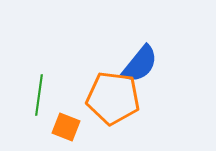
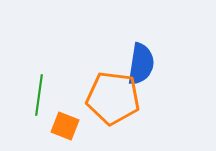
blue semicircle: moved 1 px right; rotated 30 degrees counterclockwise
orange square: moved 1 px left, 1 px up
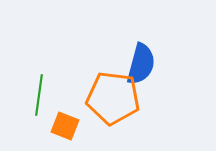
blue semicircle: rotated 6 degrees clockwise
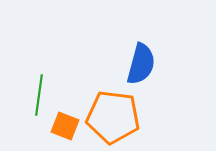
orange pentagon: moved 19 px down
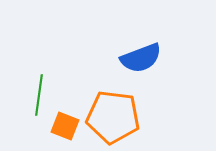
blue semicircle: moved 6 px up; rotated 54 degrees clockwise
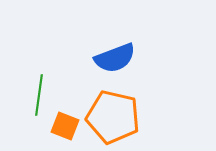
blue semicircle: moved 26 px left
orange pentagon: rotated 6 degrees clockwise
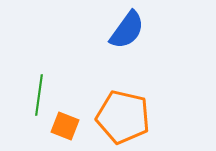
blue semicircle: moved 12 px right, 28 px up; rotated 33 degrees counterclockwise
orange pentagon: moved 10 px right
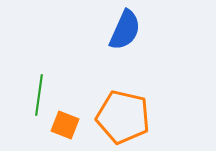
blue semicircle: moved 2 px left; rotated 12 degrees counterclockwise
orange square: moved 1 px up
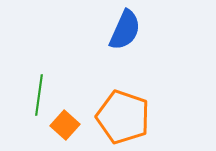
orange pentagon: rotated 6 degrees clockwise
orange square: rotated 20 degrees clockwise
